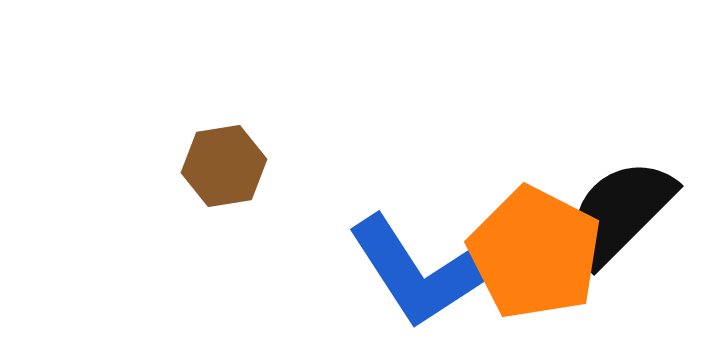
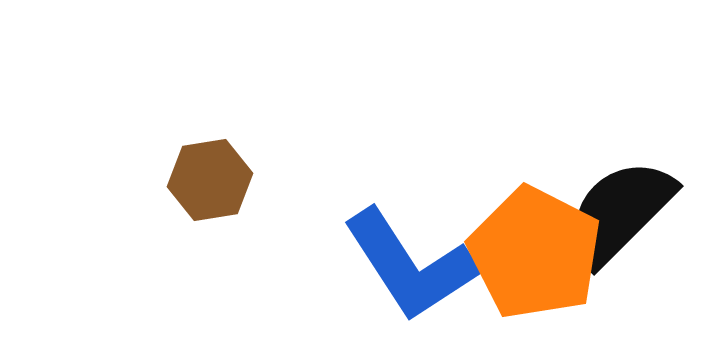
brown hexagon: moved 14 px left, 14 px down
blue L-shape: moved 5 px left, 7 px up
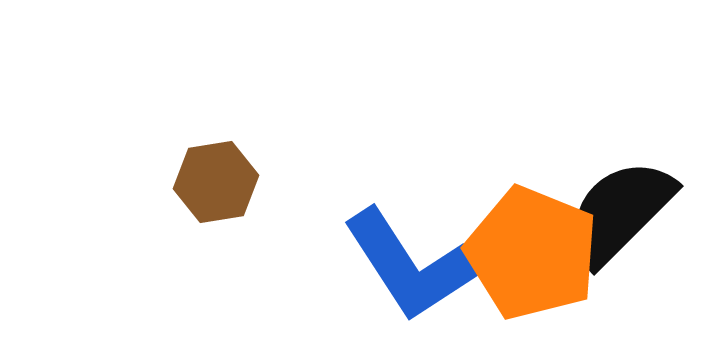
brown hexagon: moved 6 px right, 2 px down
orange pentagon: moved 3 px left; rotated 5 degrees counterclockwise
